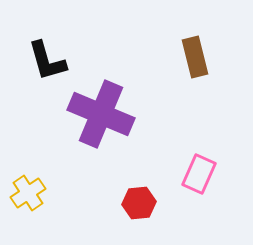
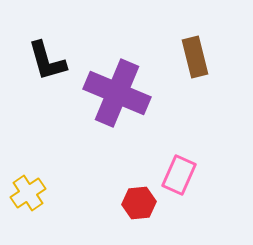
purple cross: moved 16 px right, 21 px up
pink rectangle: moved 20 px left, 1 px down
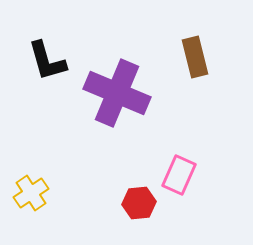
yellow cross: moved 3 px right
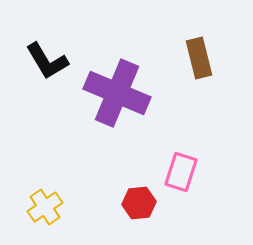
brown rectangle: moved 4 px right, 1 px down
black L-shape: rotated 15 degrees counterclockwise
pink rectangle: moved 2 px right, 3 px up; rotated 6 degrees counterclockwise
yellow cross: moved 14 px right, 14 px down
